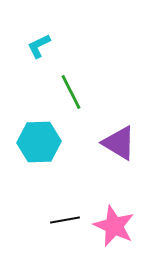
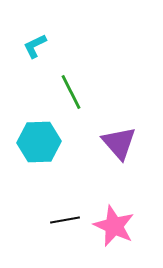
cyan L-shape: moved 4 px left
purple triangle: rotated 18 degrees clockwise
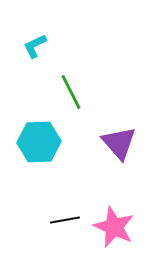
pink star: moved 1 px down
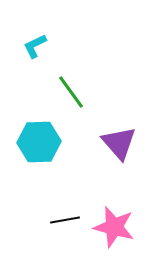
green line: rotated 9 degrees counterclockwise
pink star: rotated 9 degrees counterclockwise
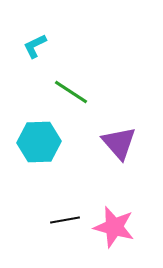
green line: rotated 21 degrees counterclockwise
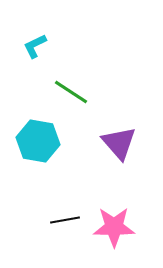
cyan hexagon: moved 1 px left, 1 px up; rotated 12 degrees clockwise
pink star: rotated 15 degrees counterclockwise
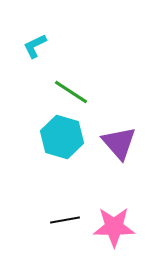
cyan hexagon: moved 24 px right, 4 px up; rotated 6 degrees clockwise
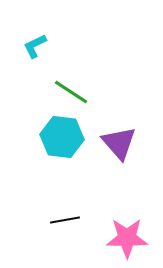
cyan hexagon: rotated 9 degrees counterclockwise
pink star: moved 13 px right, 11 px down
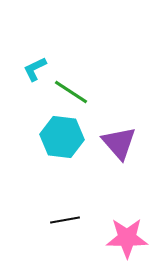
cyan L-shape: moved 23 px down
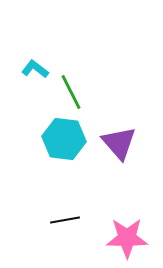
cyan L-shape: rotated 64 degrees clockwise
green line: rotated 30 degrees clockwise
cyan hexagon: moved 2 px right, 2 px down
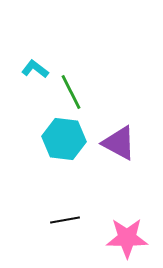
purple triangle: rotated 21 degrees counterclockwise
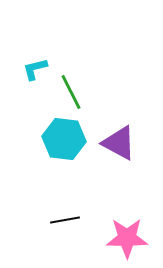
cyan L-shape: rotated 52 degrees counterclockwise
